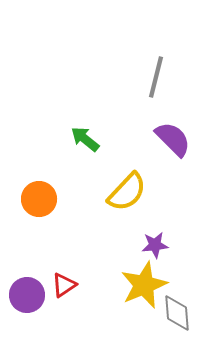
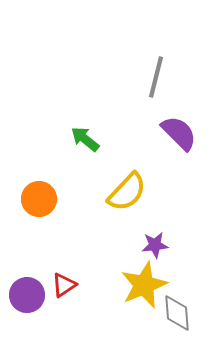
purple semicircle: moved 6 px right, 6 px up
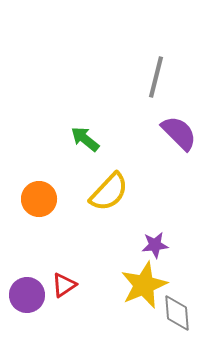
yellow semicircle: moved 18 px left
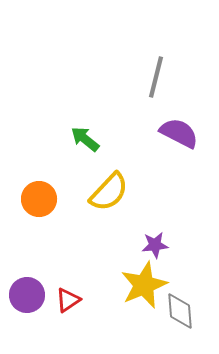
purple semicircle: rotated 18 degrees counterclockwise
red triangle: moved 4 px right, 15 px down
gray diamond: moved 3 px right, 2 px up
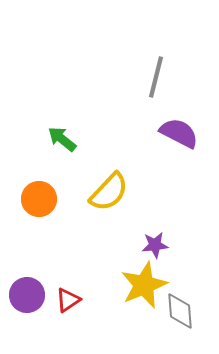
green arrow: moved 23 px left
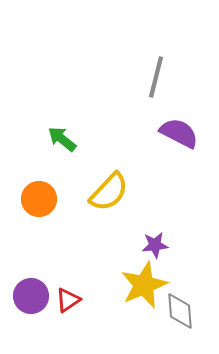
purple circle: moved 4 px right, 1 px down
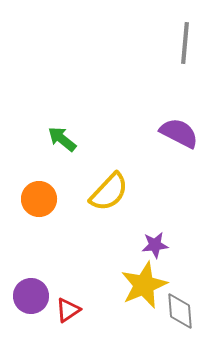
gray line: moved 29 px right, 34 px up; rotated 9 degrees counterclockwise
red triangle: moved 10 px down
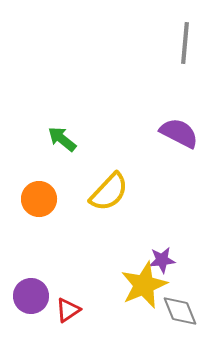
purple star: moved 7 px right, 15 px down
gray diamond: rotated 18 degrees counterclockwise
